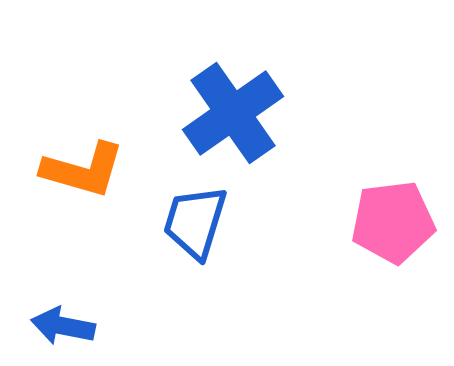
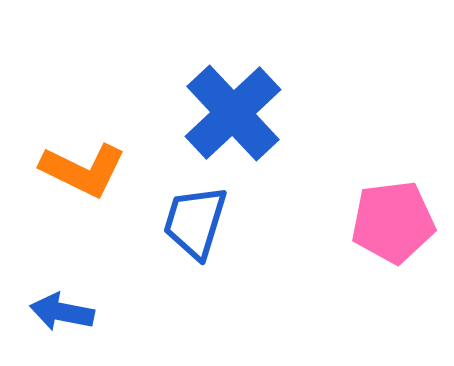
blue cross: rotated 8 degrees counterclockwise
orange L-shape: rotated 10 degrees clockwise
blue arrow: moved 1 px left, 14 px up
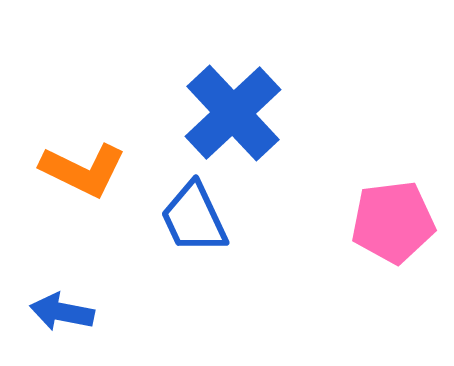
blue trapezoid: moved 1 px left, 4 px up; rotated 42 degrees counterclockwise
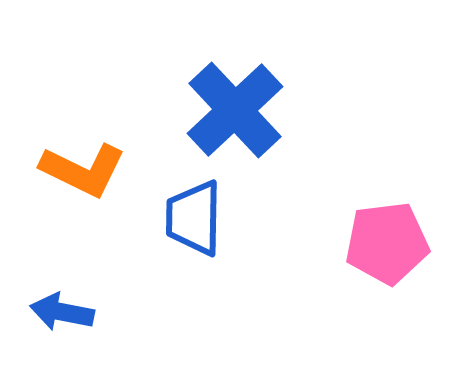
blue cross: moved 2 px right, 3 px up
blue trapezoid: rotated 26 degrees clockwise
pink pentagon: moved 6 px left, 21 px down
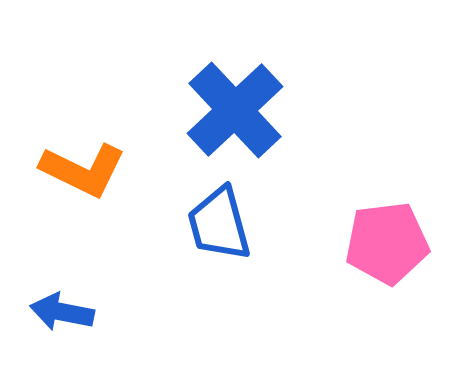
blue trapezoid: moved 25 px right, 6 px down; rotated 16 degrees counterclockwise
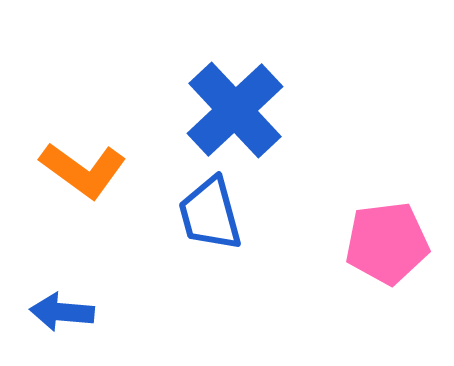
orange L-shape: rotated 10 degrees clockwise
blue trapezoid: moved 9 px left, 10 px up
blue arrow: rotated 6 degrees counterclockwise
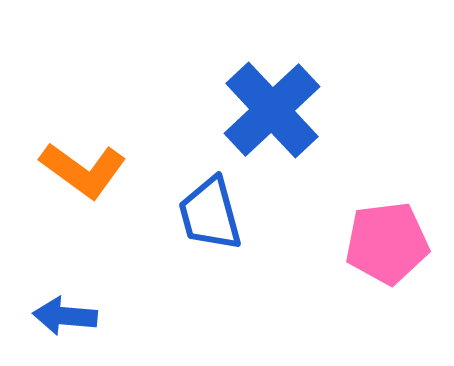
blue cross: moved 37 px right
blue arrow: moved 3 px right, 4 px down
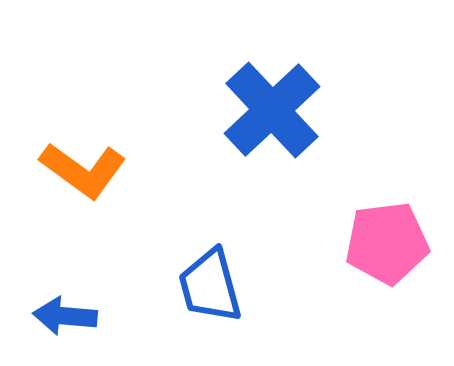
blue trapezoid: moved 72 px down
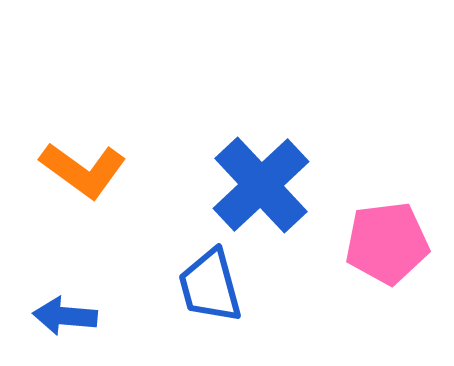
blue cross: moved 11 px left, 75 px down
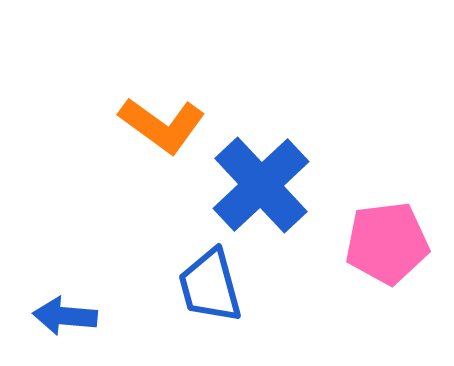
orange L-shape: moved 79 px right, 45 px up
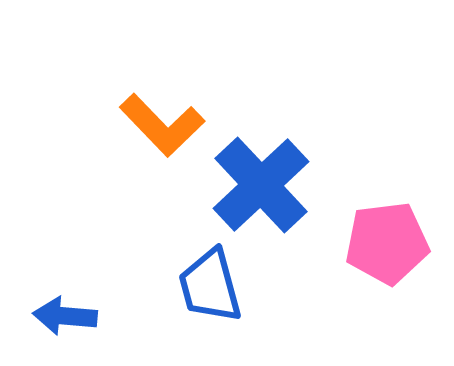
orange L-shape: rotated 10 degrees clockwise
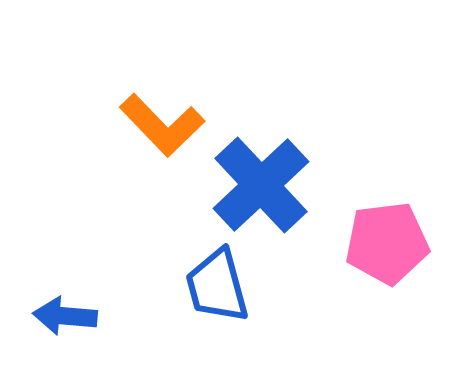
blue trapezoid: moved 7 px right
